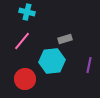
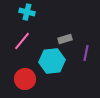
purple line: moved 3 px left, 12 px up
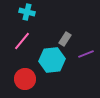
gray rectangle: rotated 40 degrees counterclockwise
purple line: moved 1 px down; rotated 56 degrees clockwise
cyan hexagon: moved 1 px up
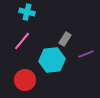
red circle: moved 1 px down
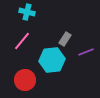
purple line: moved 2 px up
